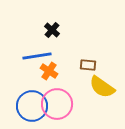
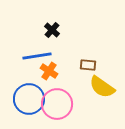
blue circle: moved 3 px left, 7 px up
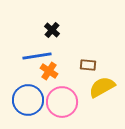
yellow semicircle: rotated 116 degrees clockwise
blue circle: moved 1 px left, 1 px down
pink circle: moved 5 px right, 2 px up
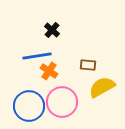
blue circle: moved 1 px right, 6 px down
